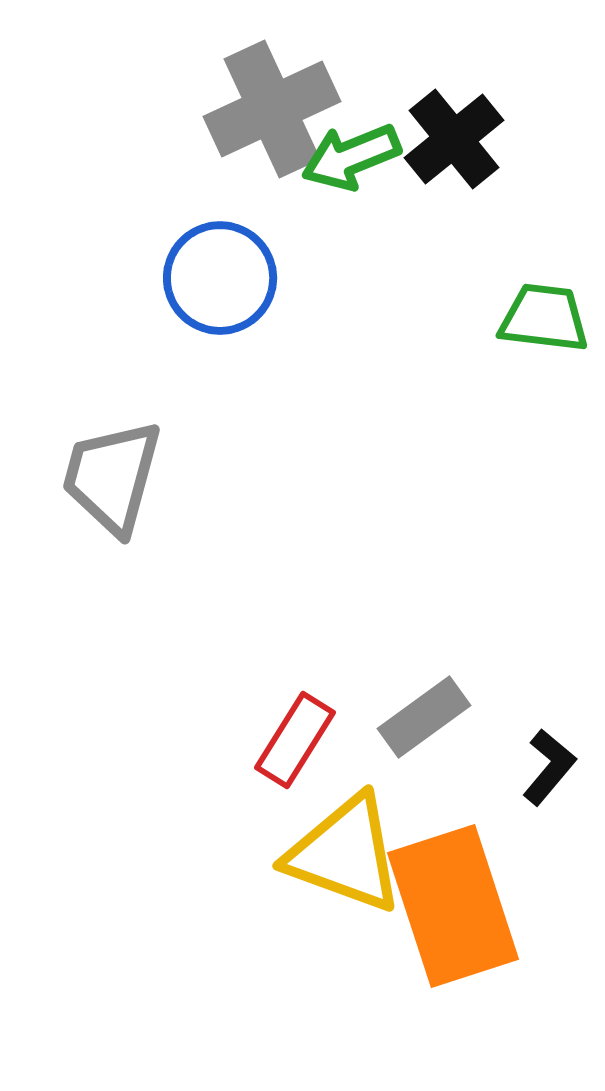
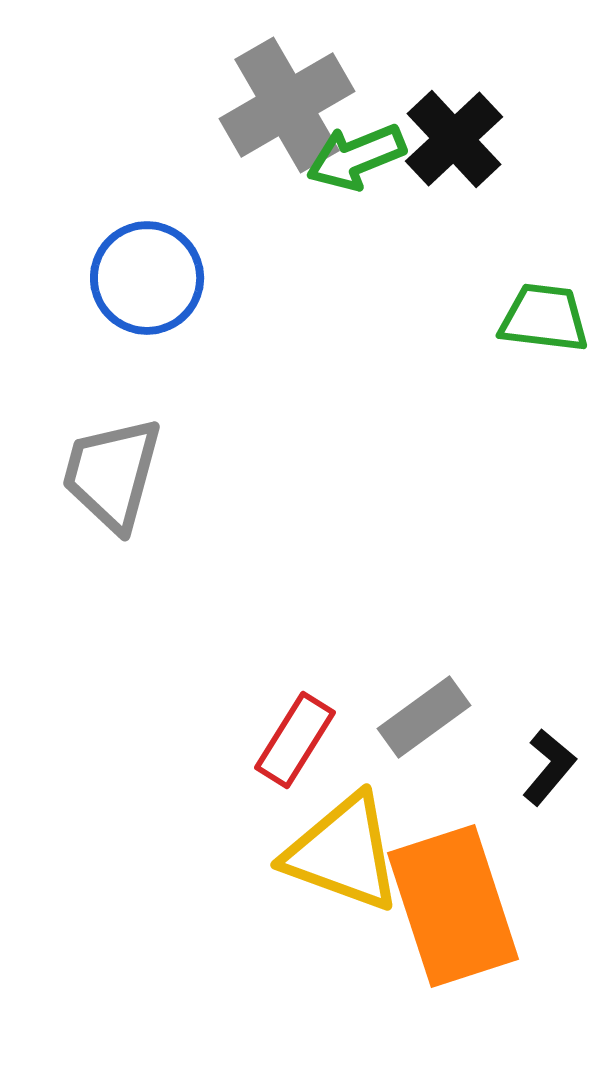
gray cross: moved 15 px right, 4 px up; rotated 5 degrees counterclockwise
black cross: rotated 4 degrees counterclockwise
green arrow: moved 5 px right
blue circle: moved 73 px left
gray trapezoid: moved 3 px up
yellow triangle: moved 2 px left, 1 px up
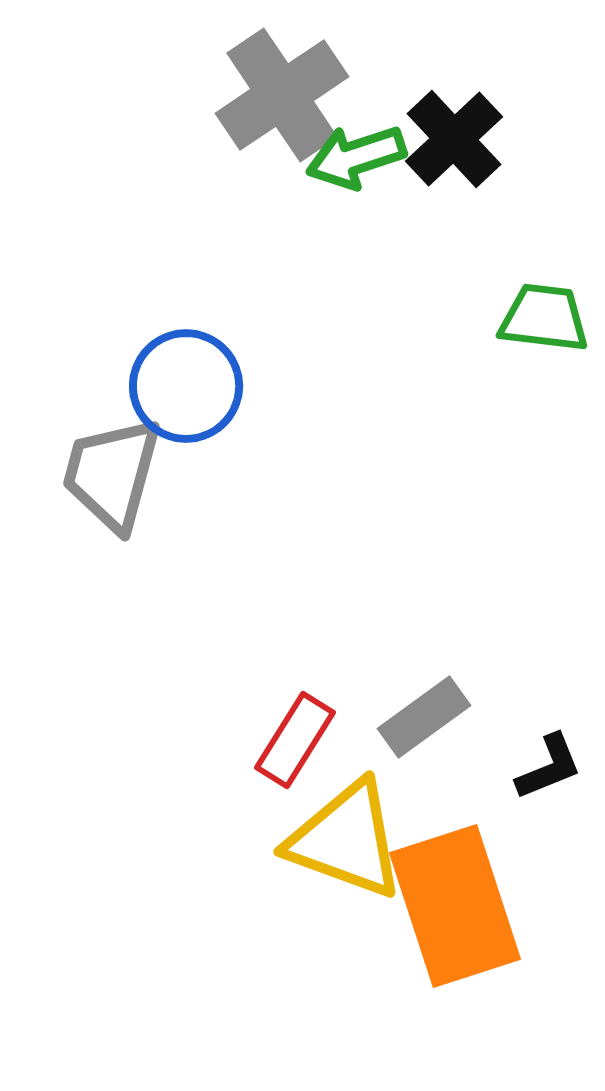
gray cross: moved 5 px left, 10 px up; rotated 4 degrees counterclockwise
green arrow: rotated 4 degrees clockwise
blue circle: moved 39 px right, 108 px down
black L-shape: rotated 28 degrees clockwise
yellow triangle: moved 3 px right, 13 px up
orange rectangle: moved 2 px right
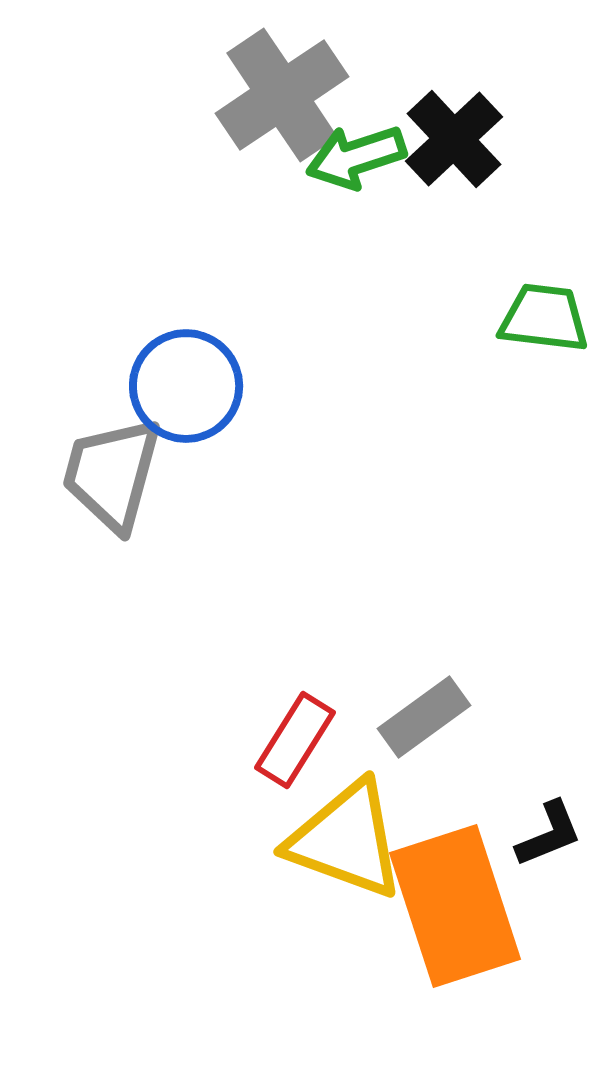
black L-shape: moved 67 px down
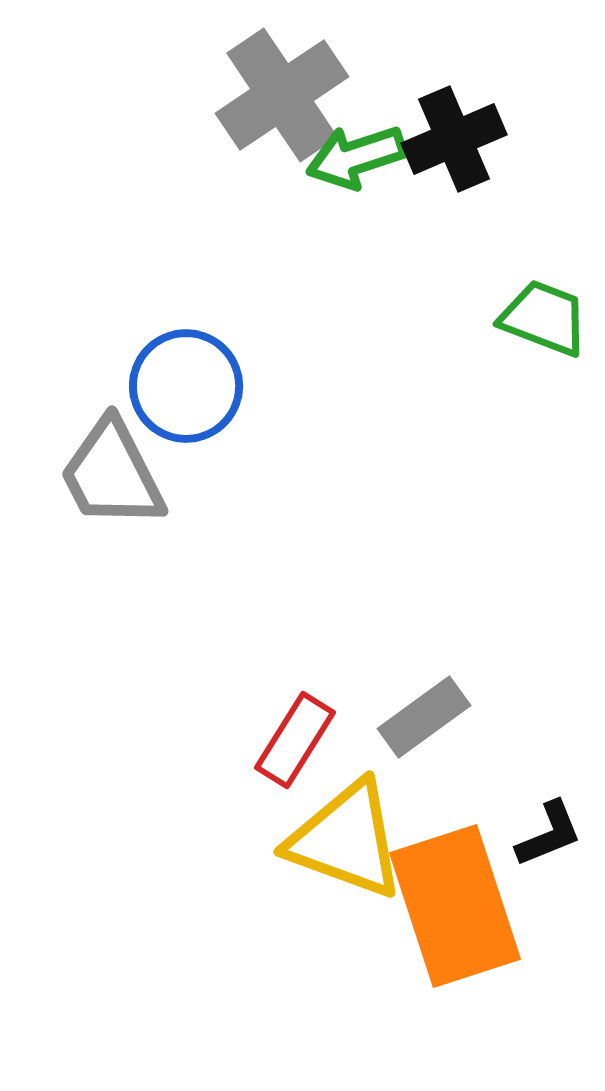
black cross: rotated 20 degrees clockwise
green trapezoid: rotated 14 degrees clockwise
gray trapezoid: rotated 42 degrees counterclockwise
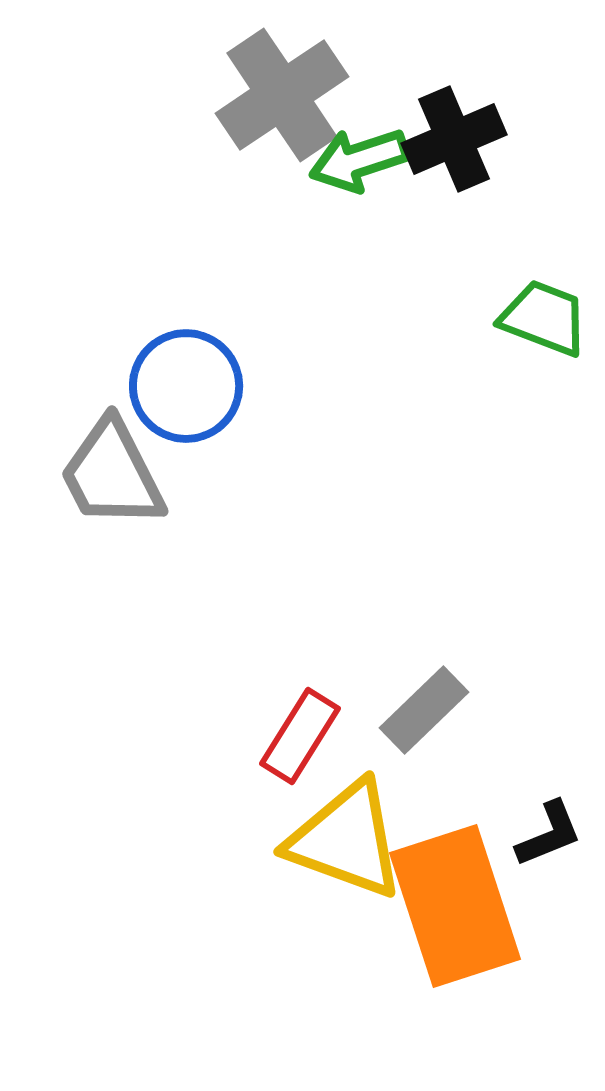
green arrow: moved 3 px right, 3 px down
gray rectangle: moved 7 px up; rotated 8 degrees counterclockwise
red rectangle: moved 5 px right, 4 px up
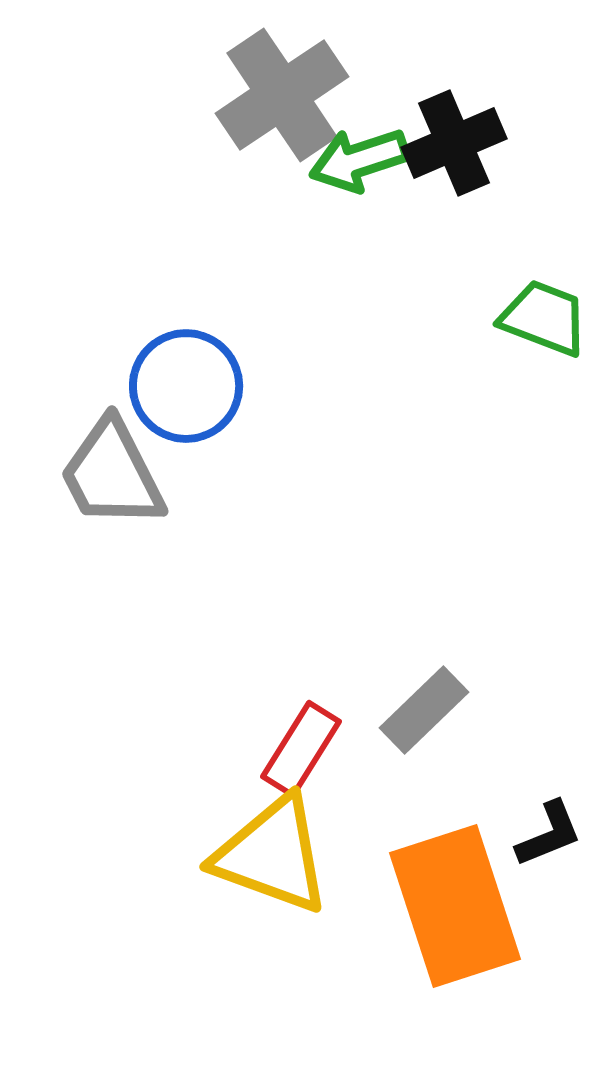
black cross: moved 4 px down
red rectangle: moved 1 px right, 13 px down
yellow triangle: moved 74 px left, 15 px down
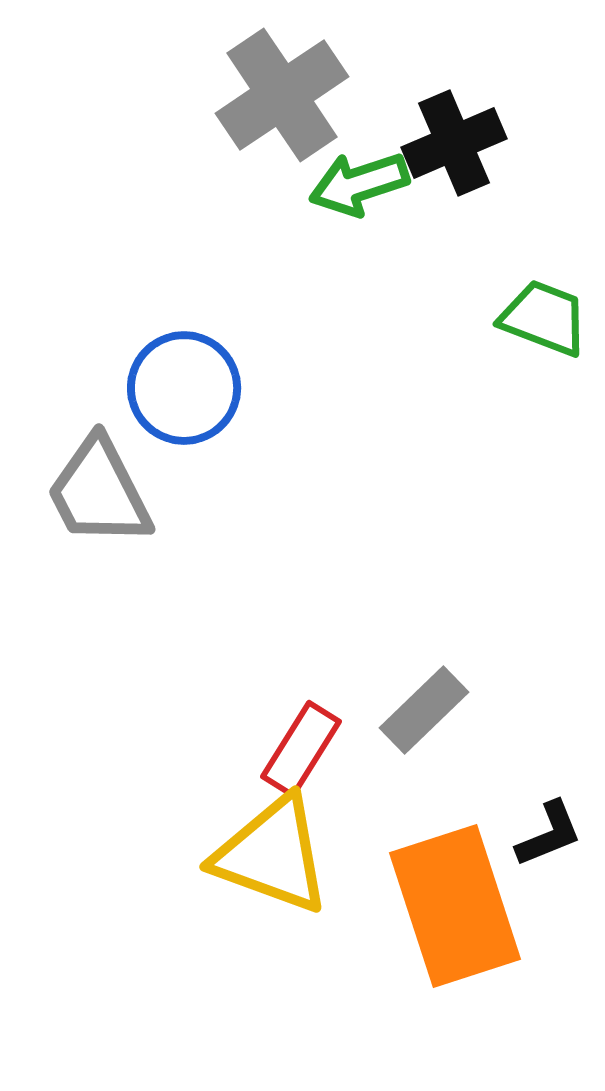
green arrow: moved 24 px down
blue circle: moved 2 px left, 2 px down
gray trapezoid: moved 13 px left, 18 px down
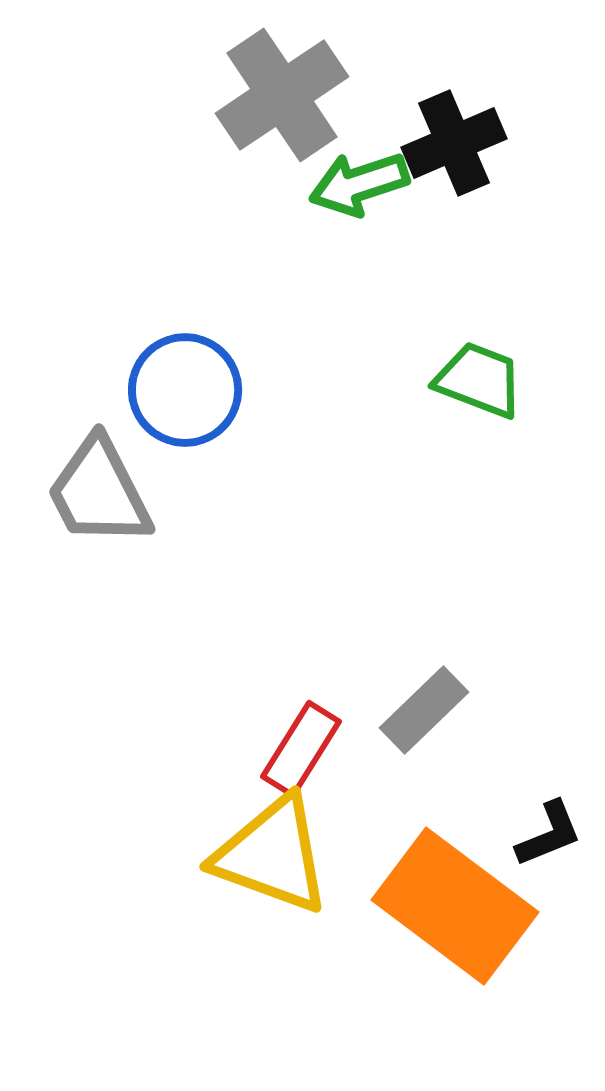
green trapezoid: moved 65 px left, 62 px down
blue circle: moved 1 px right, 2 px down
orange rectangle: rotated 35 degrees counterclockwise
